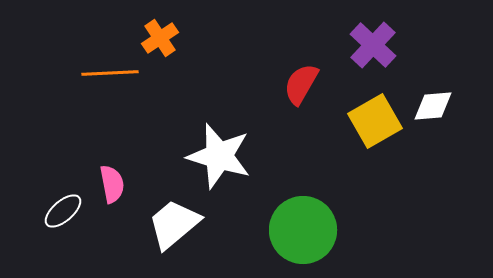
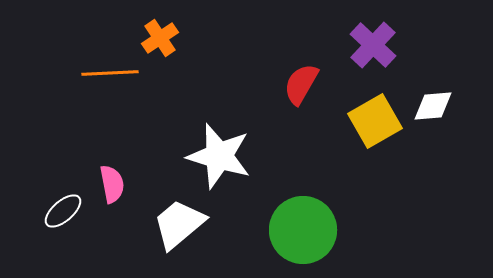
white trapezoid: moved 5 px right
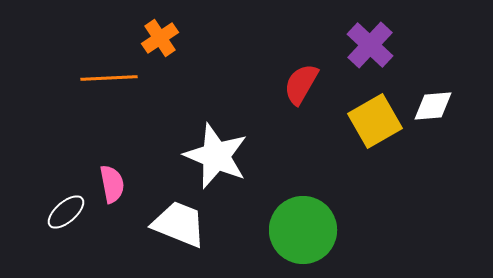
purple cross: moved 3 px left
orange line: moved 1 px left, 5 px down
white star: moved 3 px left; rotated 6 degrees clockwise
white ellipse: moved 3 px right, 1 px down
white trapezoid: rotated 62 degrees clockwise
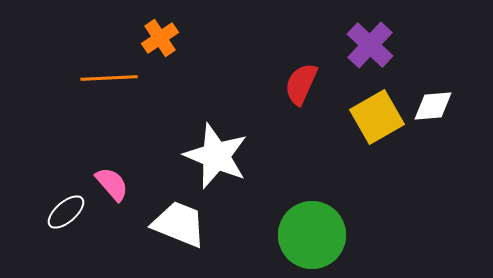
red semicircle: rotated 6 degrees counterclockwise
yellow square: moved 2 px right, 4 px up
pink semicircle: rotated 30 degrees counterclockwise
green circle: moved 9 px right, 5 px down
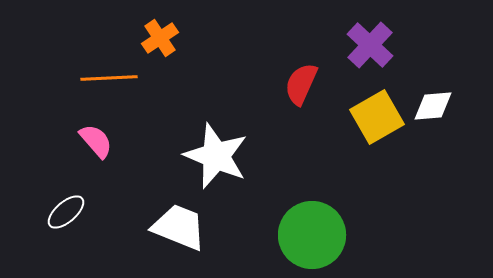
pink semicircle: moved 16 px left, 43 px up
white trapezoid: moved 3 px down
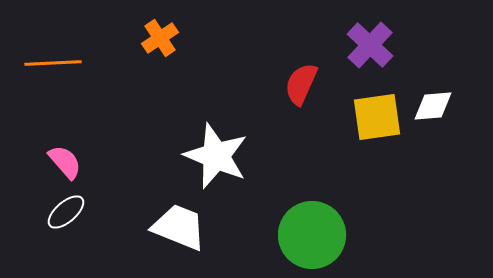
orange line: moved 56 px left, 15 px up
yellow square: rotated 22 degrees clockwise
pink semicircle: moved 31 px left, 21 px down
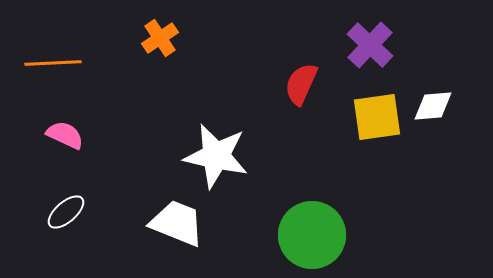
white star: rotated 10 degrees counterclockwise
pink semicircle: moved 27 px up; rotated 24 degrees counterclockwise
white trapezoid: moved 2 px left, 4 px up
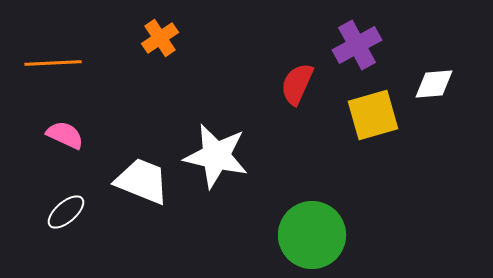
purple cross: moved 13 px left; rotated 18 degrees clockwise
red semicircle: moved 4 px left
white diamond: moved 1 px right, 22 px up
yellow square: moved 4 px left, 2 px up; rotated 8 degrees counterclockwise
white trapezoid: moved 35 px left, 42 px up
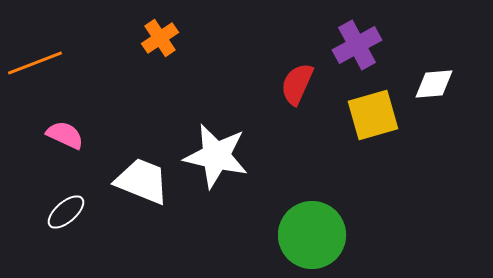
orange line: moved 18 px left; rotated 18 degrees counterclockwise
